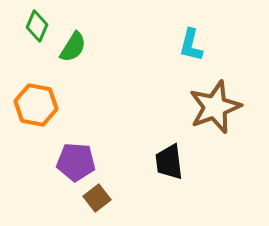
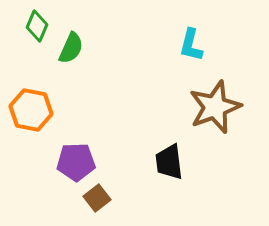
green semicircle: moved 2 px left, 1 px down; rotated 8 degrees counterclockwise
orange hexagon: moved 5 px left, 5 px down
purple pentagon: rotated 6 degrees counterclockwise
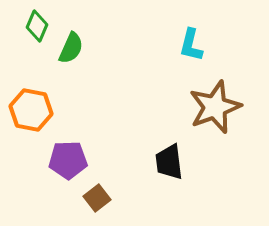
purple pentagon: moved 8 px left, 2 px up
